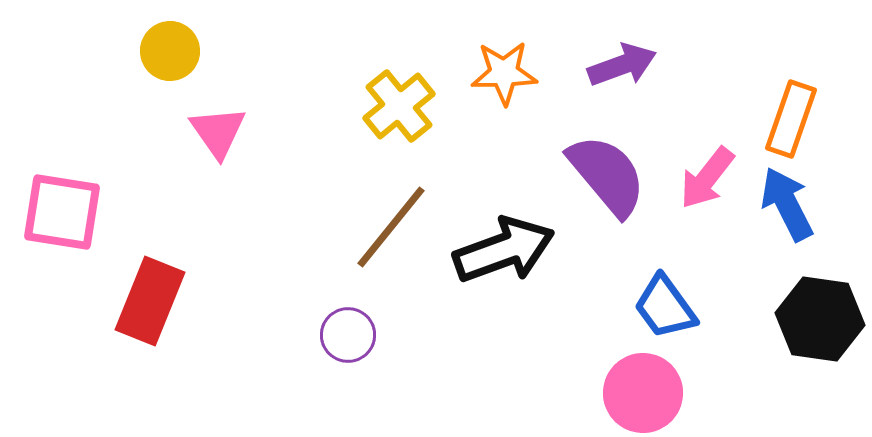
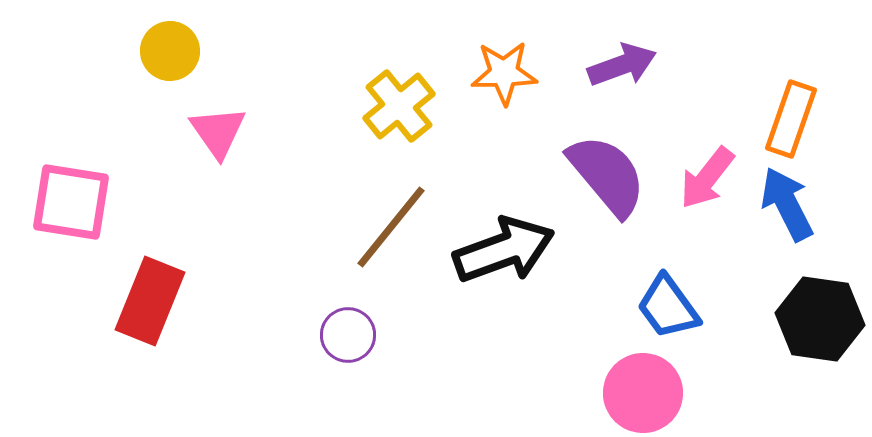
pink square: moved 9 px right, 10 px up
blue trapezoid: moved 3 px right
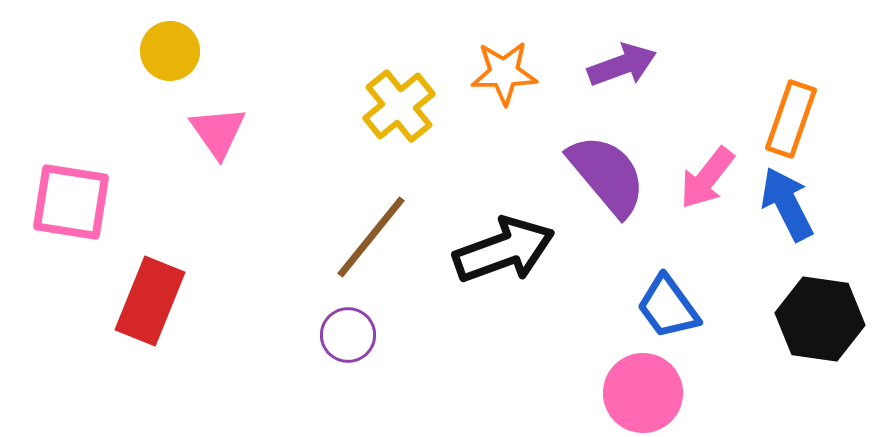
brown line: moved 20 px left, 10 px down
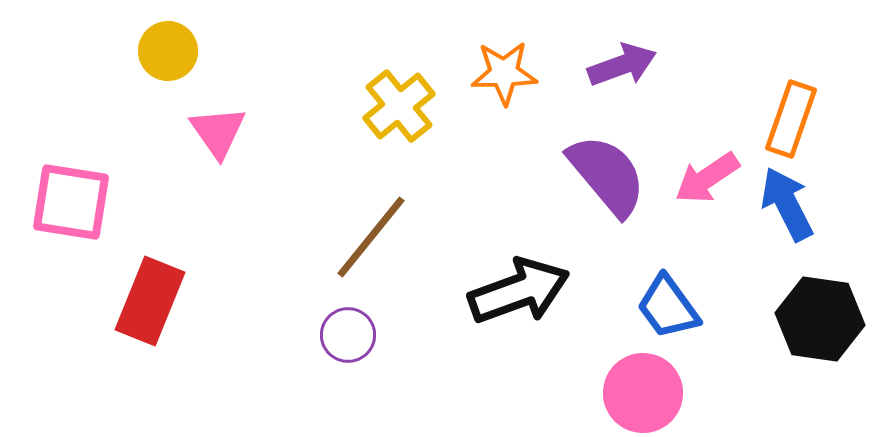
yellow circle: moved 2 px left
pink arrow: rotated 18 degrees clockwise
black arrow: moved 15 px right, 41 px down
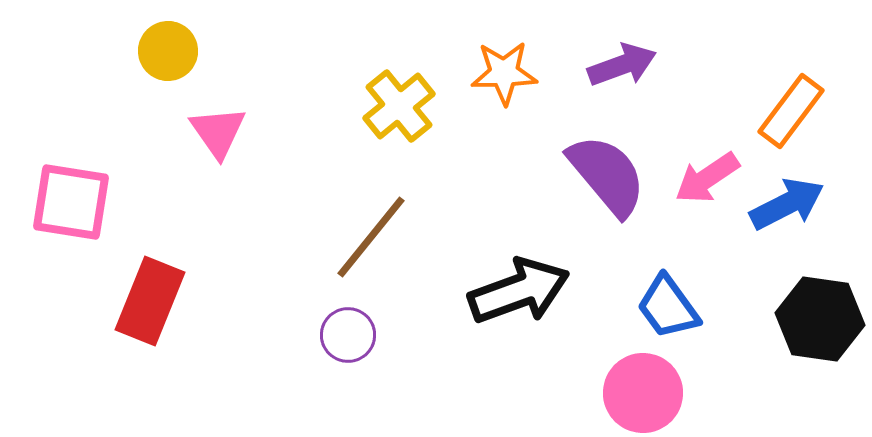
orange rectangle: moved 8 px up; rotated 18 degrees clockwise
blue arrow: rotated 90 degrees clockwise
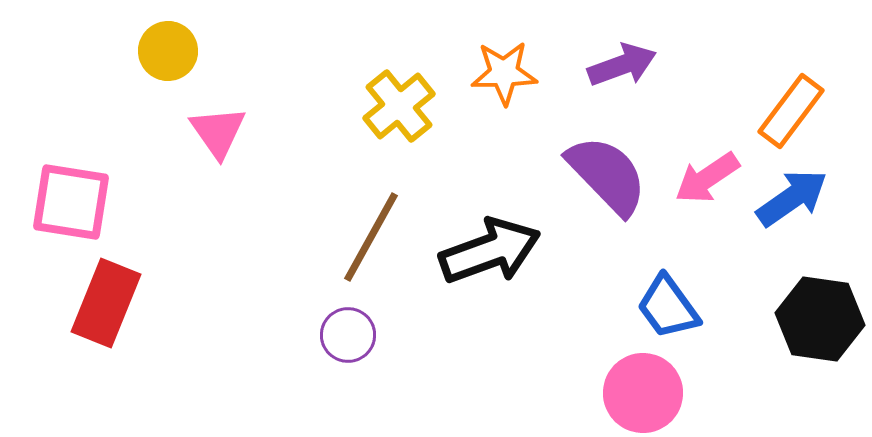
purple semicircle: rotated 4 degrees counterclockwise
blue arrow: moved 5 px right, 6 px up; rotated 8 degrees counterclockwise
brown line: rotated 10 degrees counterclockwise
black arrow: moved 29 px left, 40 px up
red rectangle: moved 44 px left, 2 px down
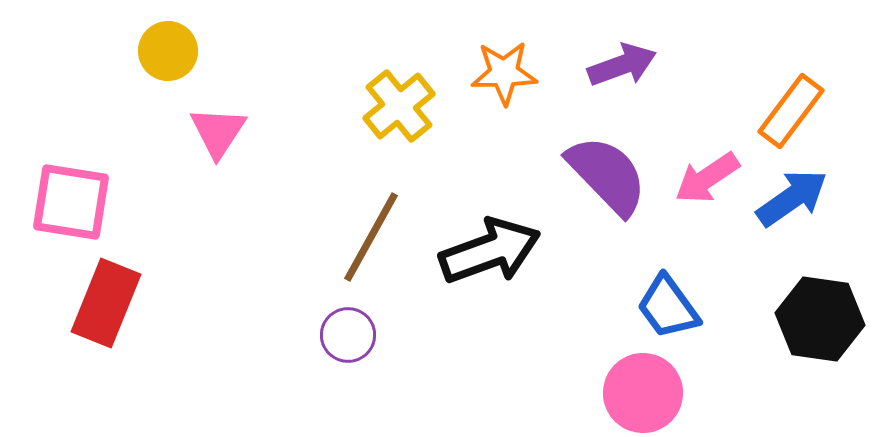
pink triangle: rotated 8 degrees clockwise
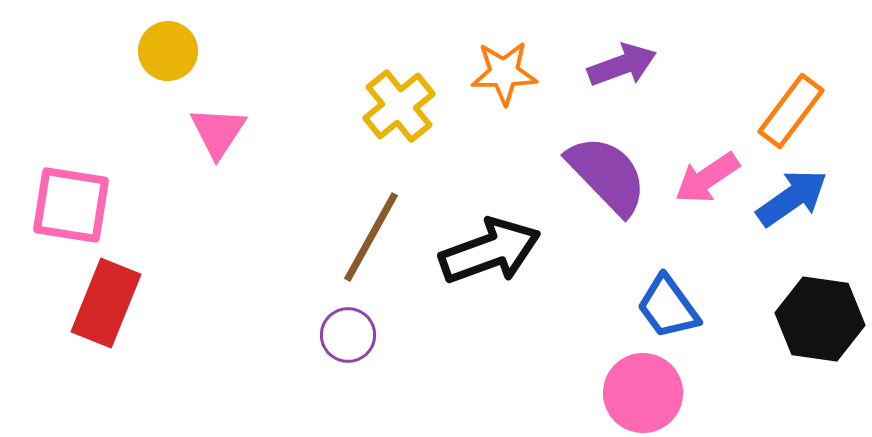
pink square: moved 3 px down
